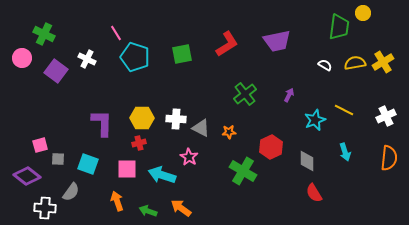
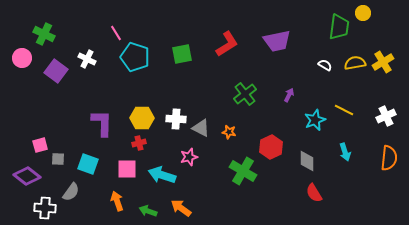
orange star at (229, 132): rotated 16 degrees clockwise
pink star at (189, 157): rotated 24 degrees clockwise
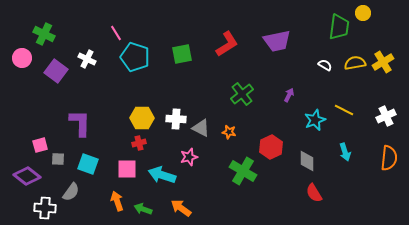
green cross at (245, 94): moved 3 px left
purple L-shape at (102, 123): moved 22 px left
green arrow at (148, 211): moved 5 px left, 2 px up
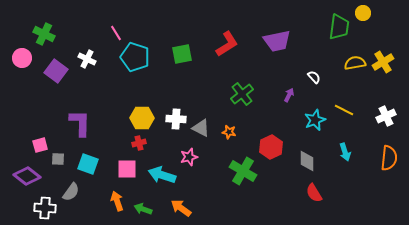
white semicircle at (325, 65): moved 11 px left, 12 px down; rotated 16 degrees clockwise
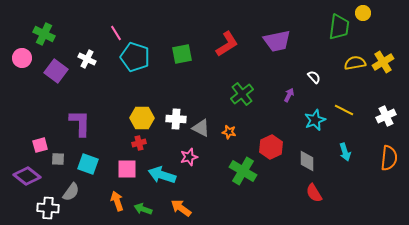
white cross at (45, 208): moved 3 px right
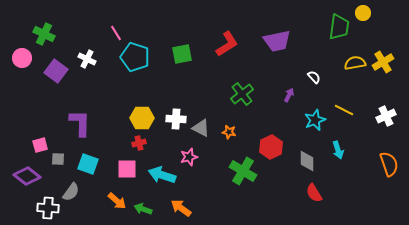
cyan arrow at (345, 152): moved 7 px left, 2 px up
orange semicircle at (389, 158): moved 6 px down; rotated 25 degrees counterclockwise
orange arrow at (117, 201): rotated 150 degrees clockwise
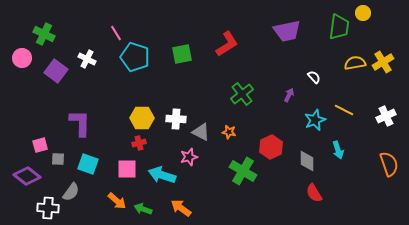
purple trapezoid at (277, 41): moved 10 px right, 10 px up
gray triangle at (201, 128): moved 4 px down
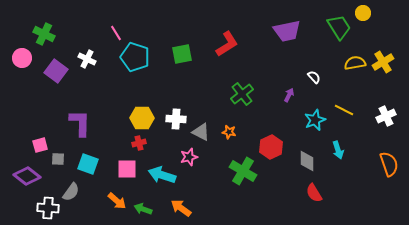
green trapezoid at (339, 27): rotated 40 degrees counterclockwise
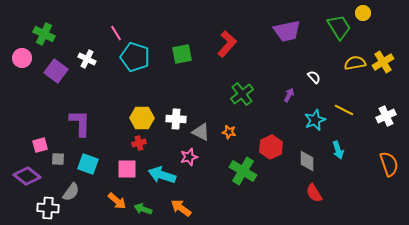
red L-shape at (227, 44): rotated 16 degrees counterclockwise
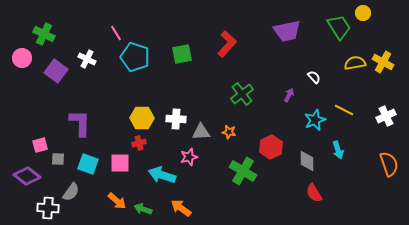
yellow cross at (383, 62): rotated 30 degrees counterclockwise
gray triangle at (201, 132): rotated 30 degrees counterclockwise
pink square at (127, 169): moved 7 px left, 6 px up
